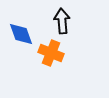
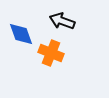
black arrow: rotated 65 degrees counterclockwise
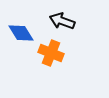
blue diamond: moved 1 px up; rotated 12 degrees counterclockwise
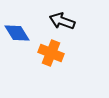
blue diamond: moved 4 px left
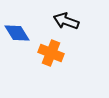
black arrow: moved 4 px right
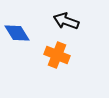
orange cross: moved 6 px right, 2 px down
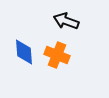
blue diamond: moved 7 px right, 19 px down; rotated 28 degrees clockwise
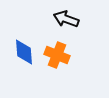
black arrow: moved 2 px up
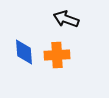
orange cross: rotated 25 degrees counterclockwise
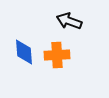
black arrow: moved 3 px right, 2 px down
